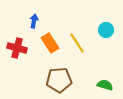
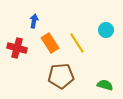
brown pentagon: moved 2 px right, 4 px up
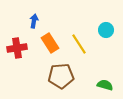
yellow line: moved 2 px right, 1 px down
red cross: rotated 24 degrees counterclockwise
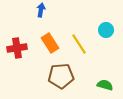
blue arrow: moved 7 px right, 11 px up
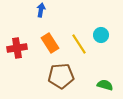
cyan circle: moved 5 px left, 5 px down
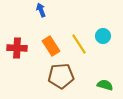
blue arrow: rotated 32 degrees counterclockwise
cyan circle: moved 2 px right, 1 px down
orange rectangle: moved 1 px right, 3 px down
red cross: rotated 12 degrees clockwise
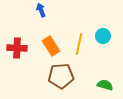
yellow line: rotated 45 degrees clockwise
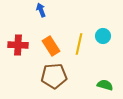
red cross: moved 1 px right, 3 px up
brown pentagon: moved 7 px left
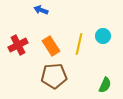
blue arrow: rotated 48 degrees counterclockwise
red cross: rotated 30 degrees counterclockwise
green semicircle: rotated 98 degrees clockwise
